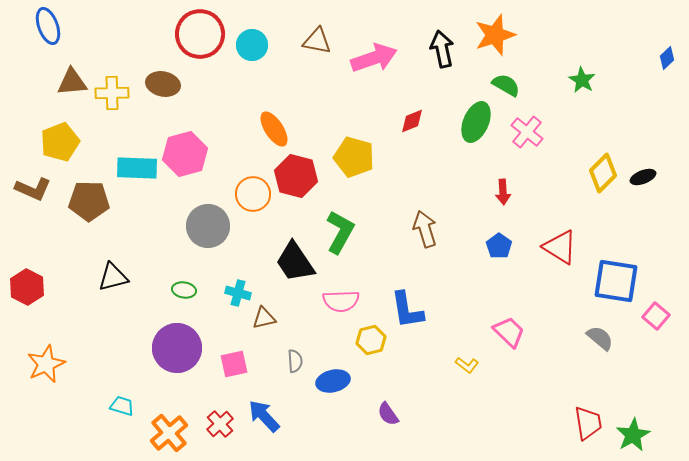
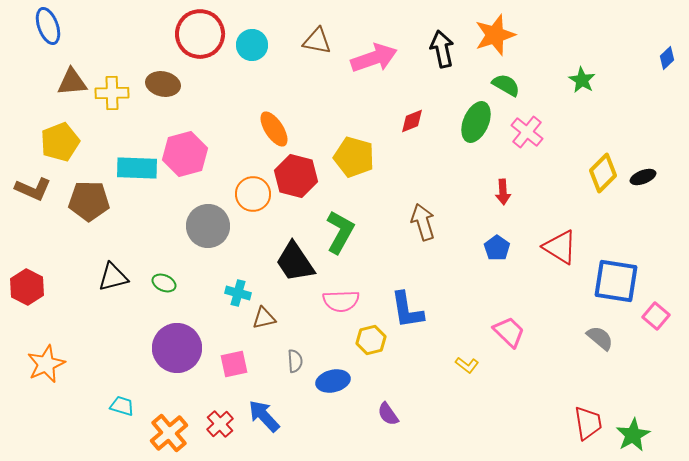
brown arrow at (425, 229): moved 2 px left, 7 px up
blue pentagon at (499, 246): moved 2 px left, 2 px down
green ellipse at (184, 290): moved 20 px left, 7 px up; rotated 15 degrees clockwise
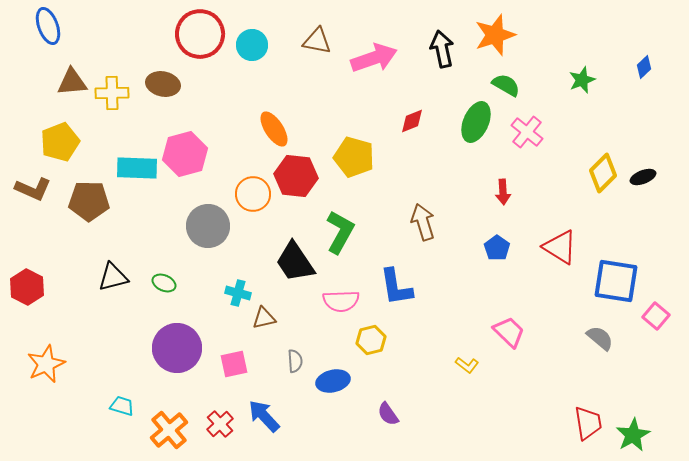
blue diamond at (667, 58): moved 23 px left, 9 px down
green star at (582, 80): rotated 20 degrees clockwise
red hexagon at (296, 176): rotated 9 degrees counterclockwise
blue L-shape at (407, 310): moved 11 px left, 23 px up
orange cross at (169, 433): moved 3 px up
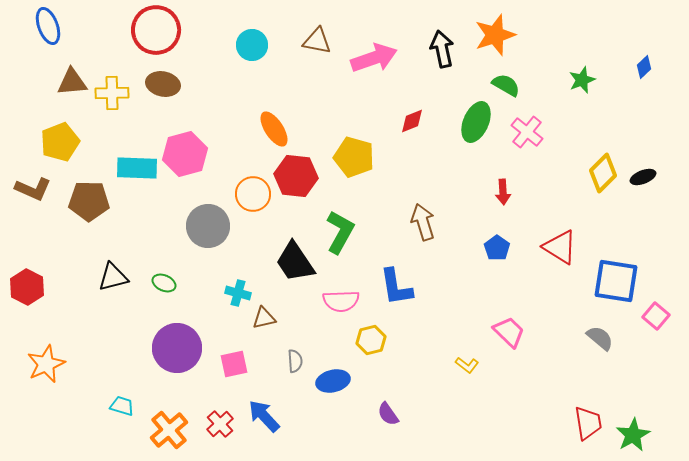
red circle at (200, 34): moved 44 px left, 4 px up
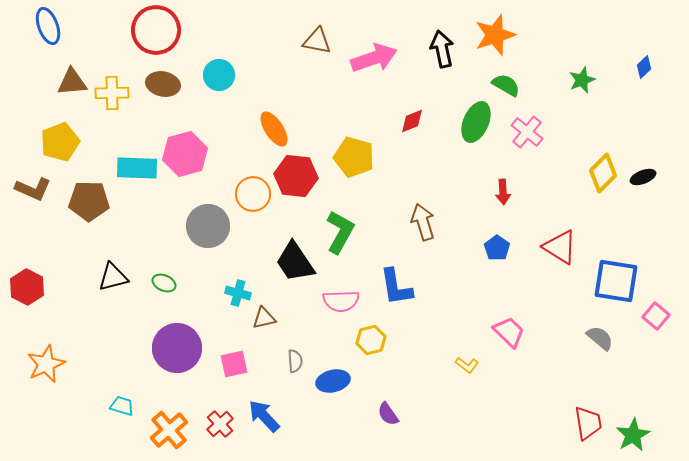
cyan circle at (252, 45): moved 33 px left, 30 px down
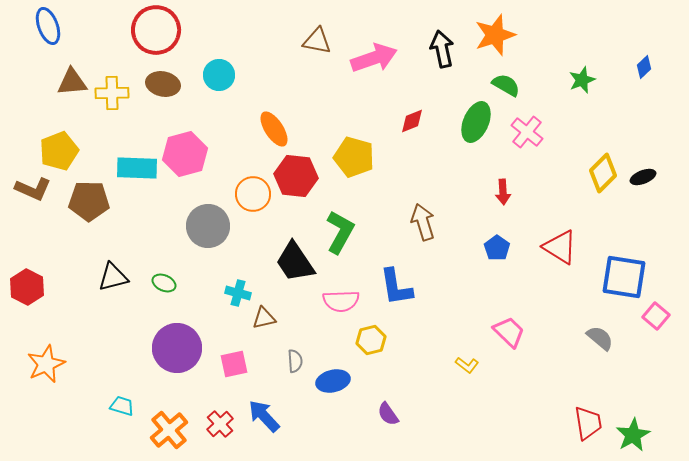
yellow pentagon at (60, 142): moved 1 px left, 9 px down
blue square at (616, 281): moved 8 px right, 4 px up
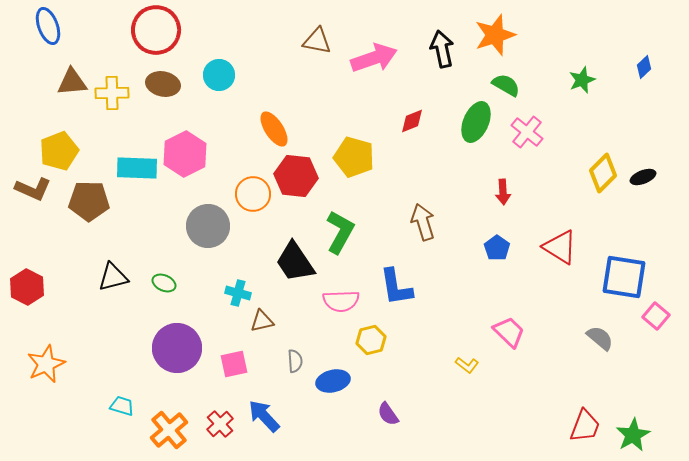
pink hexagon at (185, 154): rotated 12 degrees counterclockwise
brown triangle at (264, 318): moved 2 px left, 3 px down
red trapezoid at (588, 423): moved 3 px left, 3 px down; rotated 30 degrees clockwise
